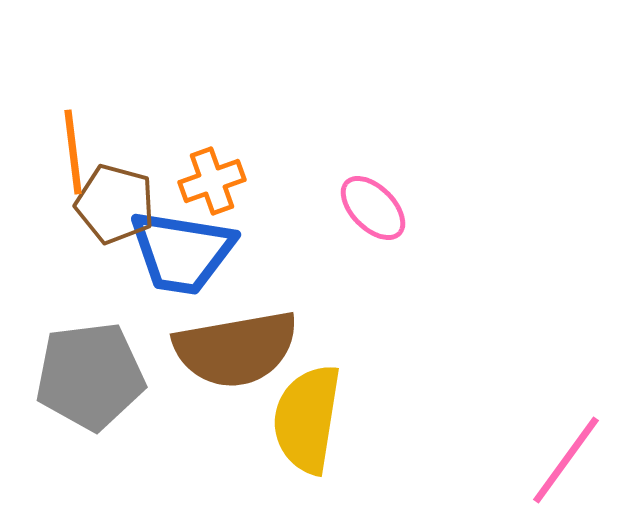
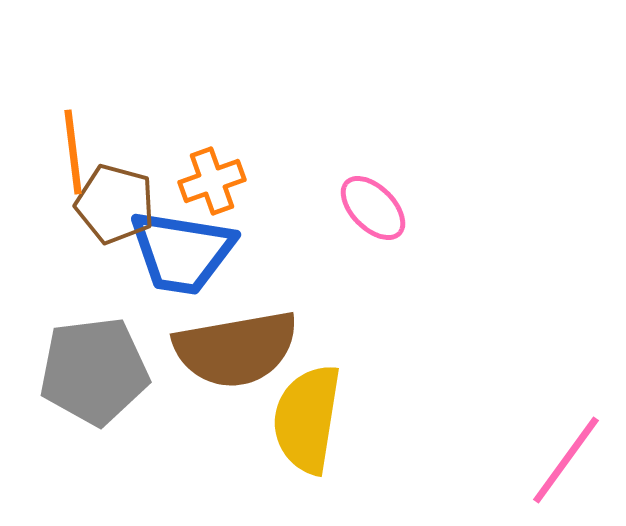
gray pentagon: moved 4 px right, 5 px up
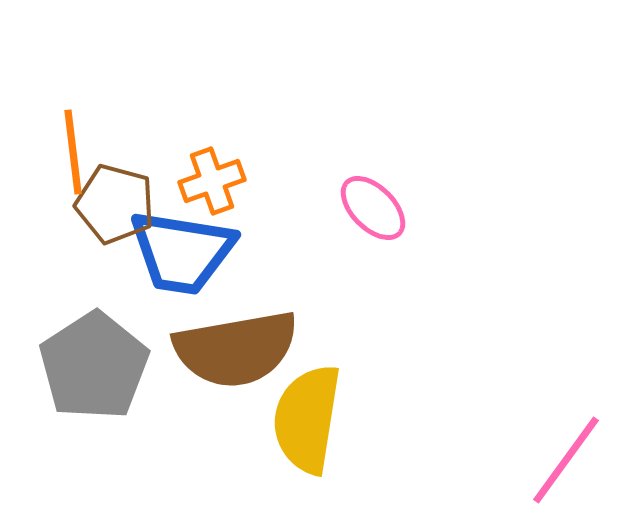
gray pentagon: moved 5 px up; rotated 26 degrees counterclockwise
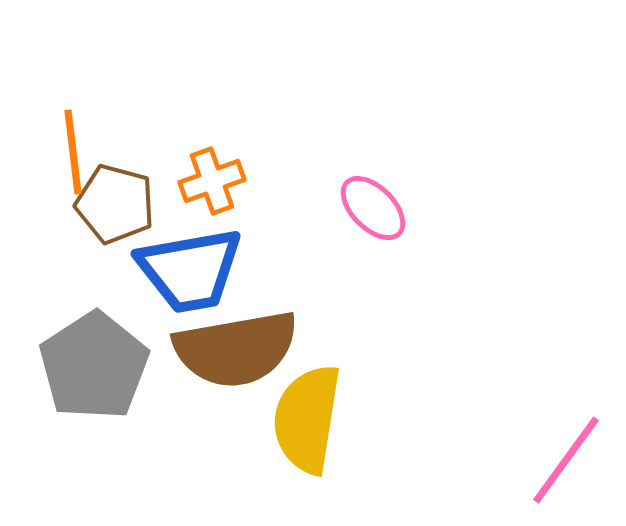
blue trapezoid: moved 8 px right, 18 px down; rotated 19 degrees counterclockwise
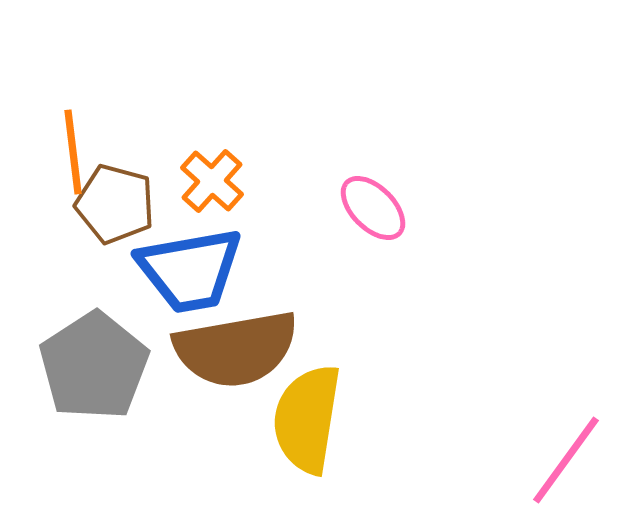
orange cross: rotated 28 degrees counterclockwise
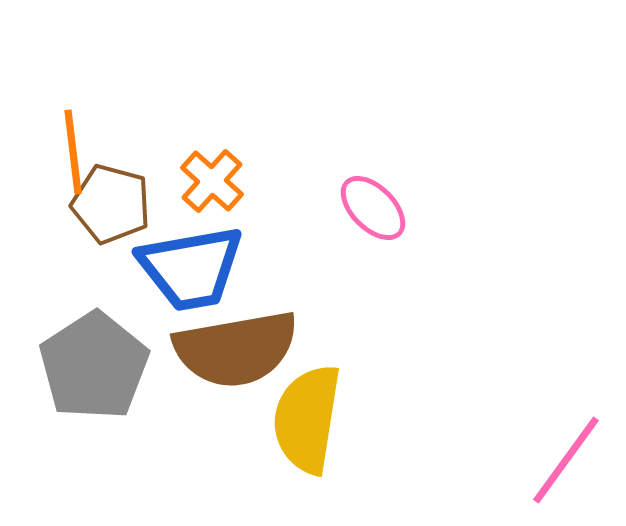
brown pentagon: moved 4 px left
blue trapezoid: moved 1 px right, 2 px up
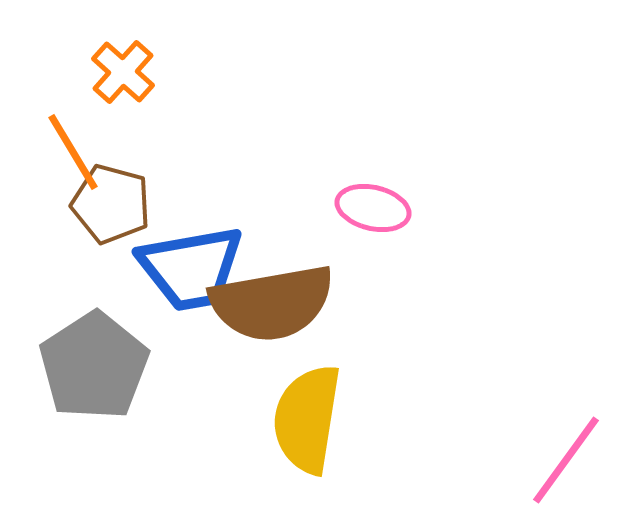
orange line: rotated 24 degrees counterclockwise
orange cross: moved 89 px left, 109 px up
pink ellipse: rotated 32 degrees counterclockwise
brown semicircle: moved 36 px right, 46 px up
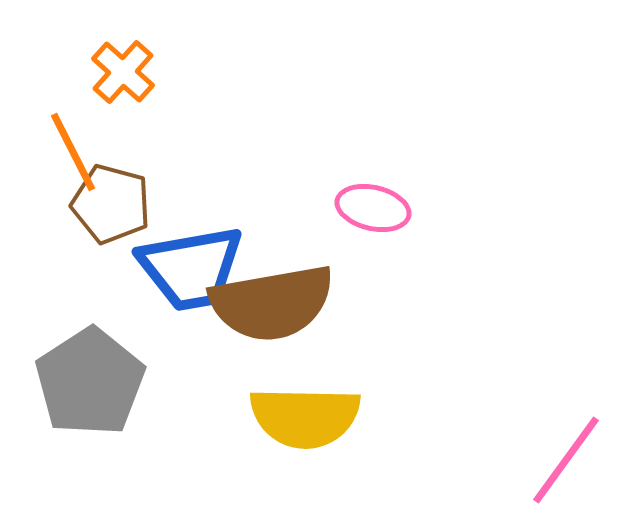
orange line: rotated 4 degrees clockwise
gray pentagon: moved 4 px left, 16 px down
yellow semicircle: moved 2 px left, 2 px up; rotated 98 degrees counterclockwise
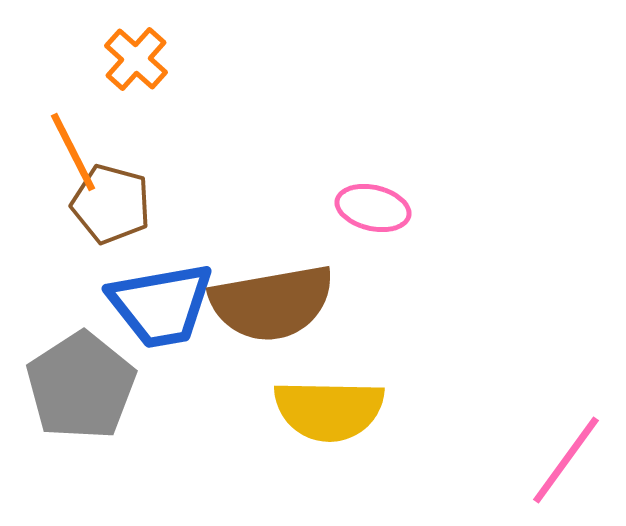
orange cross: moved 13 px right, 13 px up
blue trapezoid: moved 30 px left, 37 px down
gray pentagon: moved 9 px left, 4 px down
yellow semicircle: moved 24 px right, 7 px up
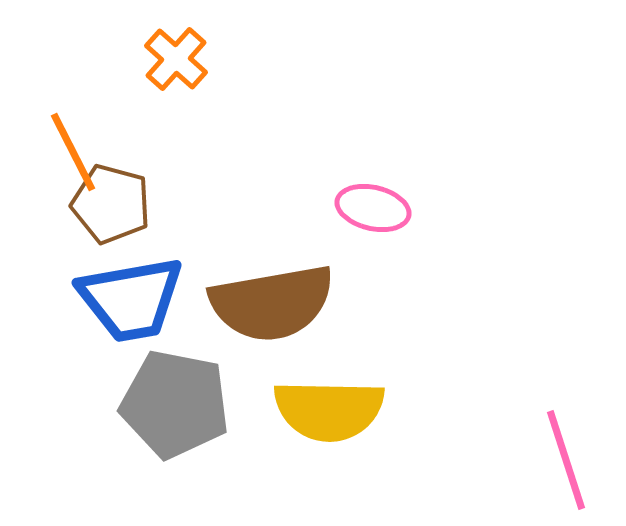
orange cross: moved 40 px right
blue trapezoid: moved 30 px left, 6 px up
gray pentagon: moved 94 px right, 18 px down; rotated 28 degrees counterclockwise
pink line: rotated 54 degrees counterclockwise
